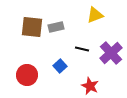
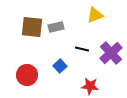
red star: rotated 18 degrees counterclockwise
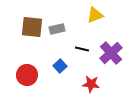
gray rectangle: moved 1 px right, 2 px down
red star: moved 1 px right, 2 px up
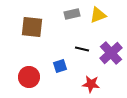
yellow triangle: moved 3 px right
gray rectangle: moved 15 px right, 15 px up
blue square: rotated 24 degrees clockwise
red circle: moved 2 px right, 2 px down
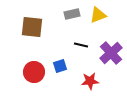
black line: moved 1 px left, 4 px up
red circle: moved 5 px right, 5 px up
red star: moved 1 px left, 3 px up; rotated 12 degrees counterclockwise
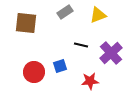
gray rectangle: moved 7 px left, 2 px up; rotated 21 degrees counterclockwise
brown square: moved 6 px left, 4 px up
